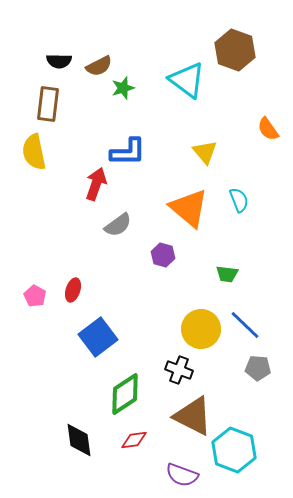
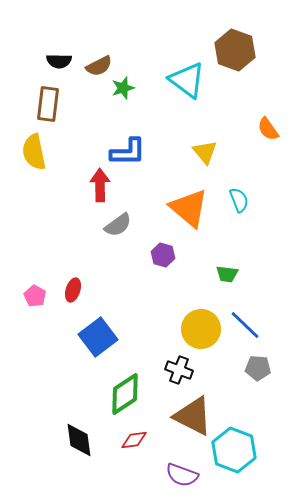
red arrow: moved 4 px right, 1 px down; rotated 20 degrees counterclockwise
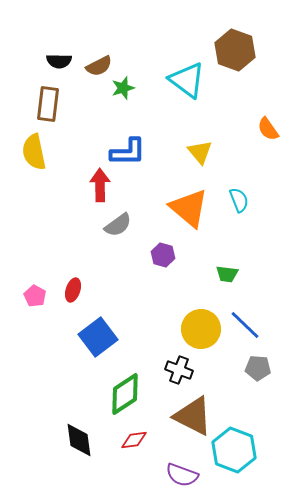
yellow triangle: moved 5 px left
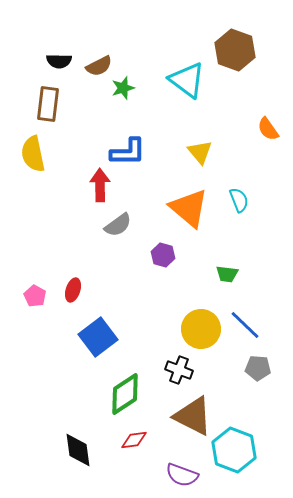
yellow semicircle: moved 1 px left, 2 px down
black diamond: moved 1 px left, 10 px down
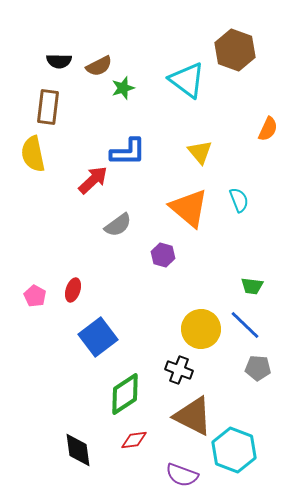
brown rectangle: moved 3 px down
orange semicircle: rotated 120 degrees counterclockwise
red arrow: moved 7 px left, 5 px up; rotated 48 degrees clockwise
green trapezoid: moved 25 px right, 12 px down
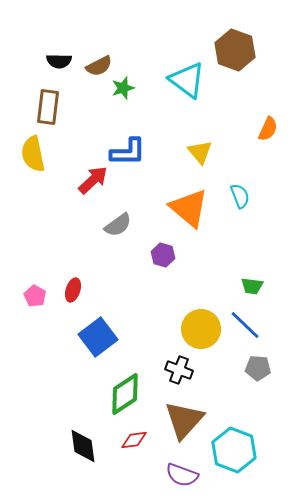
cyan semicircle: moved 1 px right, 4 px up
brown triangle: moved 9 px left, 4 px down; rotated 45 degrees clockwise
black diamond: moved 5 px right, 4 px up
